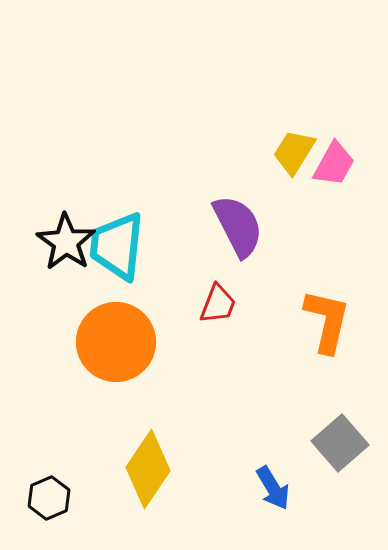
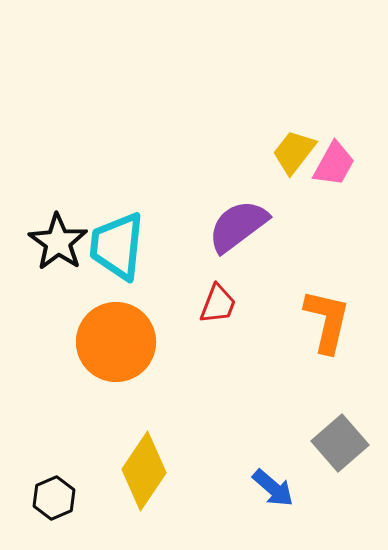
yellow trapezoid: rotated 6 degrees clockwise
purple semicircle: rotated 100 degrees counterclockwise
black star: moved 8 px left
yellow diamond: moved 4 px left, 2 px down
blue arrow: rotated 18 degrees counterclockwise
black hexagon: moved 5 px right
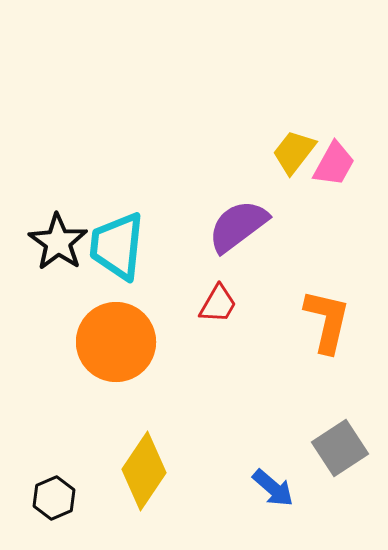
red trapezoid: rotated 9 degrees clockwise
gray square: moved 5 px down; rotated 8 degrees clockwise
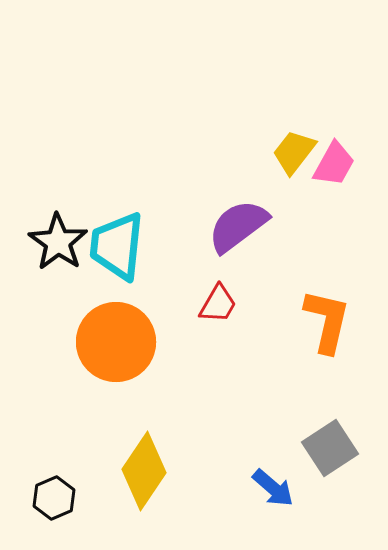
gray square: moved 10 px left
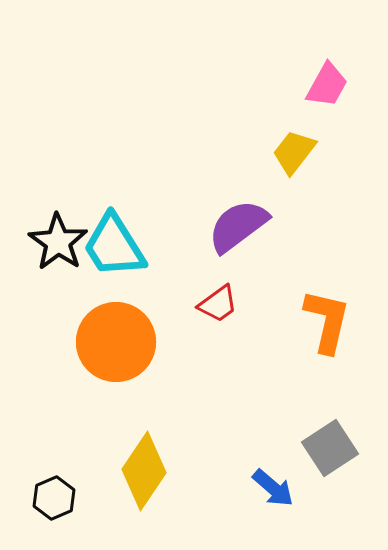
pink trapezoid: moved 7 px left, 79 px up
cyan trapezoid: moved 3 px left; rotated 38 degrees counterclockwise
red trapezoid: rotated 24 degrees clockwise
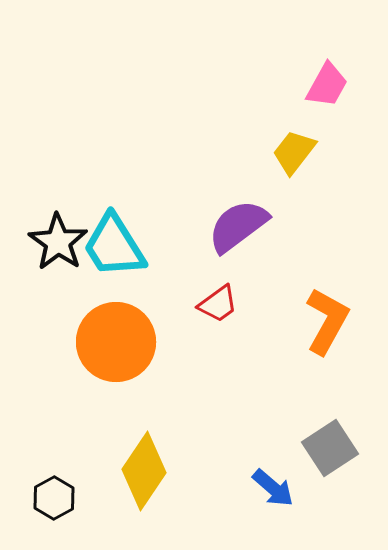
orange L-shape: rotated 16 degrees clockwise
black hexagon: rotated 6 degrees counterclockwise
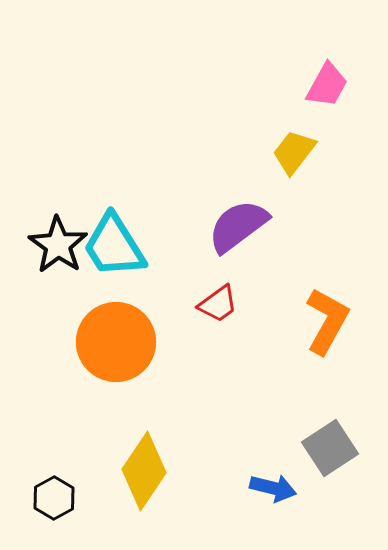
black star: moved 3 px down
blue arrow: rotated 27 degrees counterclockwise
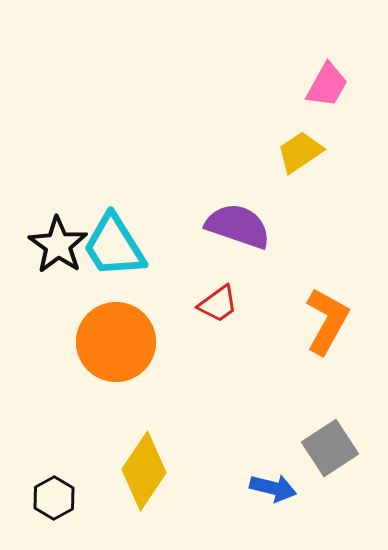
yellow trapezoid: moved 6 px right; rotated 18 degrees clockwise
purple semicircle: rotated 56 degrees clockwise
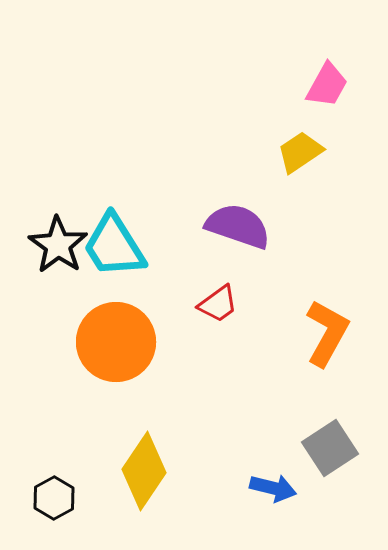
orange L-shape: moved 12 px down
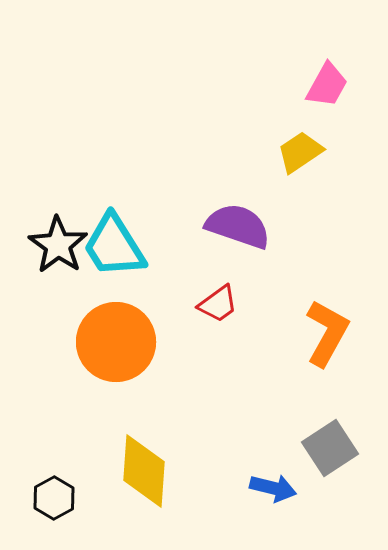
yellow diamond: rotated 30 degrees counterclockwise
